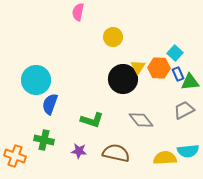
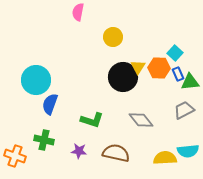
black circle: moved 2 px up
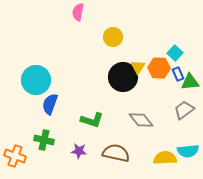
gray trapezoid: rotated 10 degrees counterclockwise
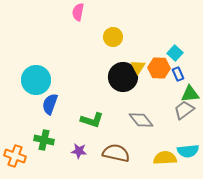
green triangle: moved 12 px down
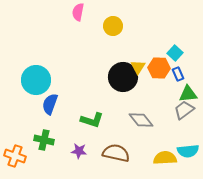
yellow circle: moved 11 px up
green triangle: moved 2 px left
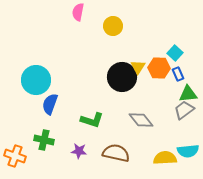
black circle: moved 1 px left
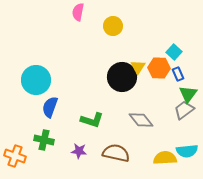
cyan square: moved 1 px left, 1 px up
green triangle: rotated 48 degrees counterclockwise
blue semicircle: moved 3 px down
cyan semicircle: moved 1 px left
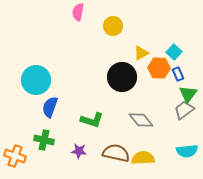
yellow triangle: moved 3 px right, 14 px up; rotated 28 degrees clockwise
yellow semicircle: moved 22 px left
